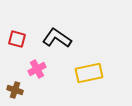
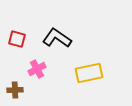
brown cross: rotated 21 degrees counterclockwise
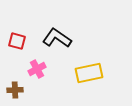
red square: moved 2 px down
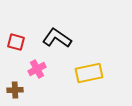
red square: moved 1 px left, 1 px down
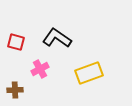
pink cross: moved 3 px right
yellow rectangle: rotated 8 degrees counterclockwise
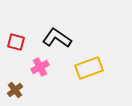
pink cross: moved 2 px up
yellow rectangle: moved 5 px up
brown cross: rotated 35 degrees counterclockwise
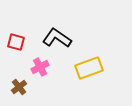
brown cross: moved 4 px right, 3 px up
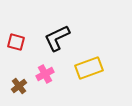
black L-shape: rotated 60 degrees counterclockwise
pink cross: moved 5 px right, 7 px down
brown cross: moved 1 px up
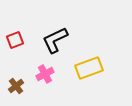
black L-shape: moved 2 px left, 2 px down
red square: moved 1 px left, 2 px up; rotated 36 degrees counterclockwise
brown cross: moved 3 px left
